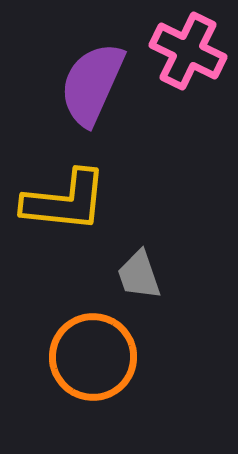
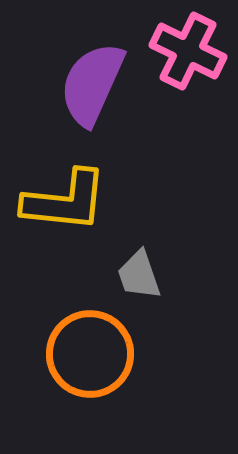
orange circle: moved 3 px left, 3 px up
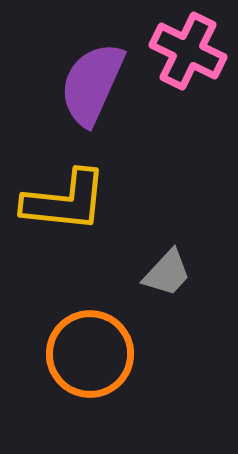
gray trapezoid: moved 28 px right, 2 px up; rotated 118 degrees counterclockwise
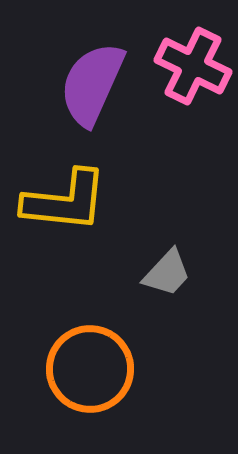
pink cross: moved 5 px right, 15 px down
orange circle: moved 15 px down
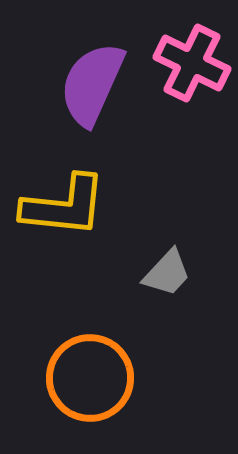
pink cross: moved 1 px left, 3 px up
yellow L-shape: moved 1 px left, 5 px down
orange circle: moved 9 px down
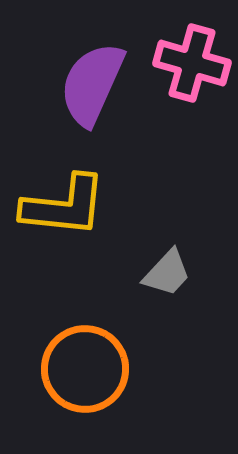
pink cross: rotated 10 degrees counterclockwise
orange circle: moved 5 px left, 9 px up
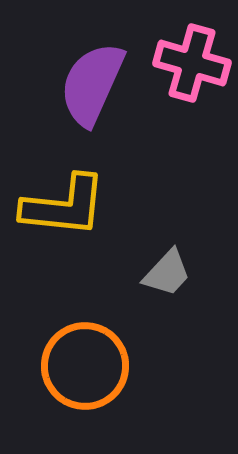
orange circle: moved 3 px up
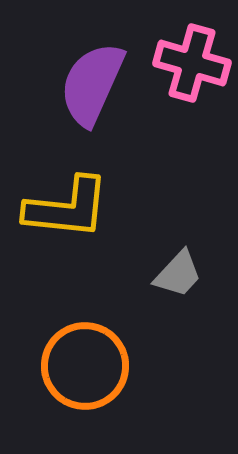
yellow L-shape: moved 3 px right, 2 px down
gray trapezoid: moved 11 px right, 1 px down
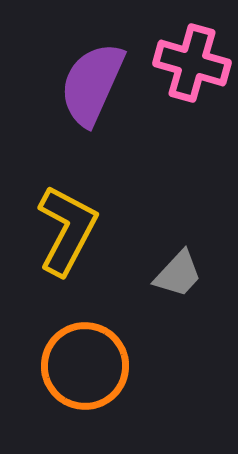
yellow L-shape: moved 22 px down; rotated 68 degrees counterclockwise
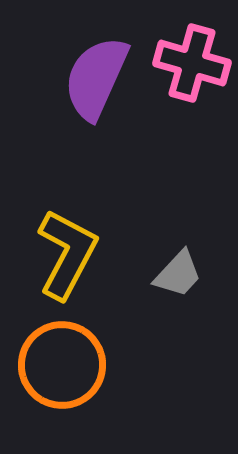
purple semicircle: moved 4 px right, 6 px up
yellow L-shape: moved 24 px down
orange circle: moved 23 px left, 1 px up
